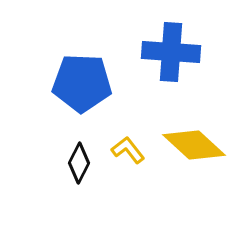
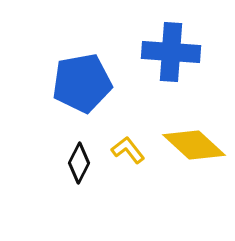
blue pentagon: rotated 12 degrees counterclockwise
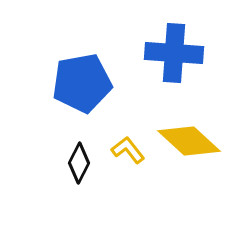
blue cross: moved 3 px right, 1 px down
yellow diamond: moved 5 px left, 4 px up
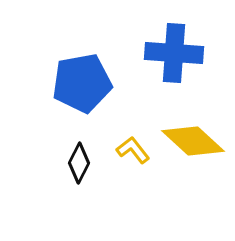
yellow diamond: moved 4 px right
yellow L-shape: moved 5 px right
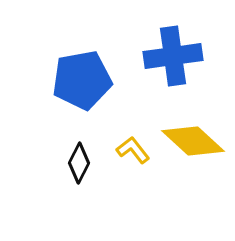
blue cross: moved 1 px left, 3 px down; rotated 12 degrees counterclockwise
blue pentagon: moved 3 px up
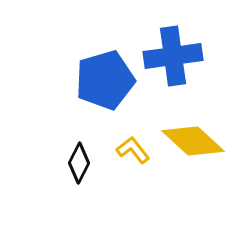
blue pentagon: moved 23 px right; rotated 6 degrees counterclockwise
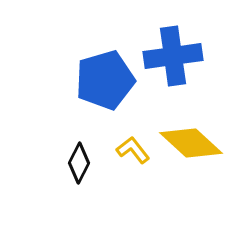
yellow diamond: moved 2 px left, 2 px down
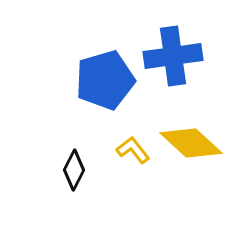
black diamond: moved 5 px left, 7 px down
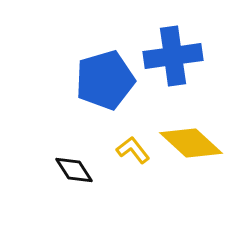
black diamond: rotated 60 degrees counterclockwise
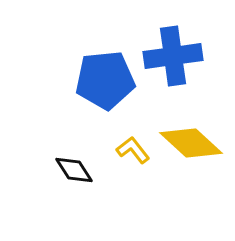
blue pentagon: rotated 10 degrees clockwise
